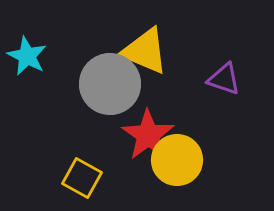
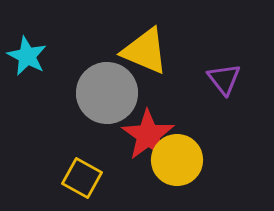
purple triangle: rotated 33 degrees clockwise
gray circle: moved 3 px left, 9 px down
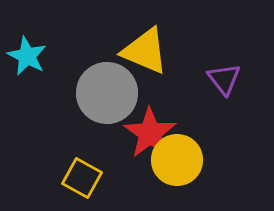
red star: moved 2 px right, 2 px up
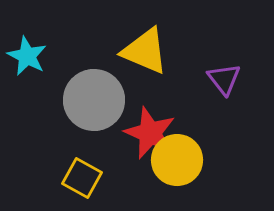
gray circle: moved 13 px left, 7 px down
red star: rotated 12 degrees counterclockwise
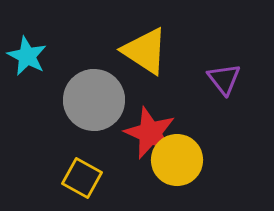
yellow triangle: rotated 10 degrees clockwise
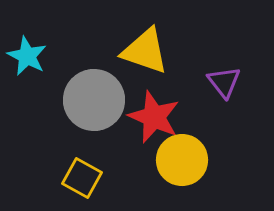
yellow triangle: rotated 14 degrees counterclockwise
purple triangle: moved 3 px down
red star: moved 4 px right, 16 px up
yellow circle: moved 5 px right
